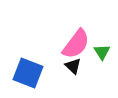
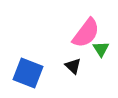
pink semicircle: moved 10 px right, 11 px up
green triangle: moved 1 px left, 3 px up
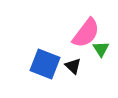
blue square: moved 17 px right, 9 px up
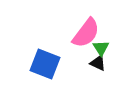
green triangle: moved 1 px up
black triangle: moved 25 px right, 3 px up; rotated 18 degrees counterclockwise
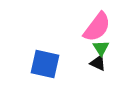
pink semicircle: moved 11 px right, 6 px up
blue square: rotated 8 degrees counterclockwise
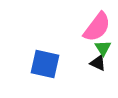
green triangle: moved 2 px right
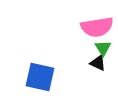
pink semicircle: rotated 44 degrees clockwise
blue square: moved 5 px left, 13 px down
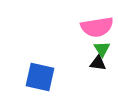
green triangle: moved 1 px left, 1 px down
black triangle: rotated 18 degrees counterclockwise
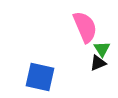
pink semicircle: moved 12 px left; rotated 104 degrees counterclockwise
black triangle: rotated 30 degrees counterclockwise
